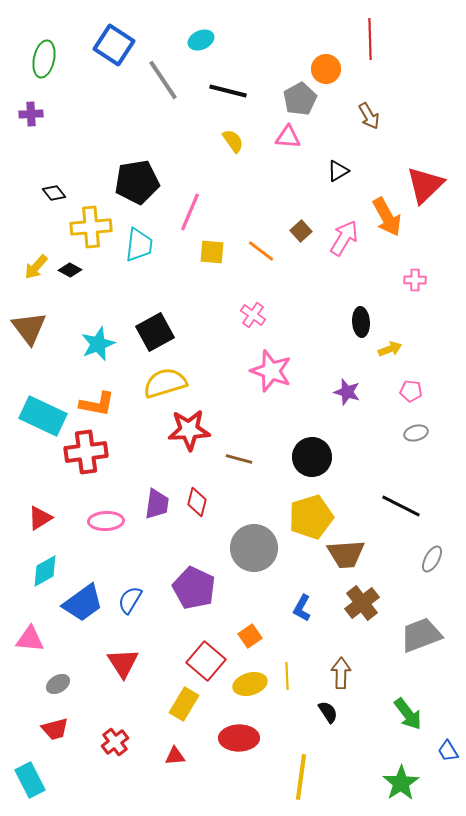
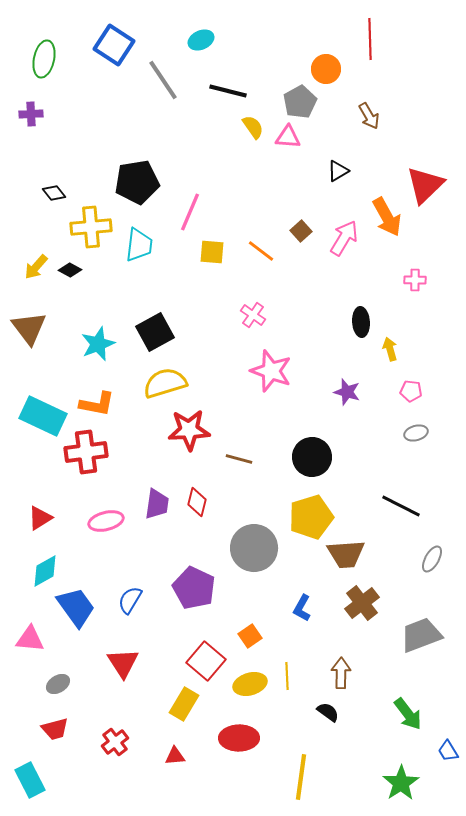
gray pentagon at (300, 99): moved 3 px down
yellow semicircle at (233, 141): moved 20 px right, 14 px up
yellow arrow at (390, 349): rotated 85 degrees counterclockwise
pink ellipse at (106, 521): rotated 12 degrees counterclockwise
blue trapezoid at (83, 603): moved 7 px left, 4 px down; rotated 90 degrees counterclockwise
black semicircle at (328, 712): rotated 20 degrees counterclockwise
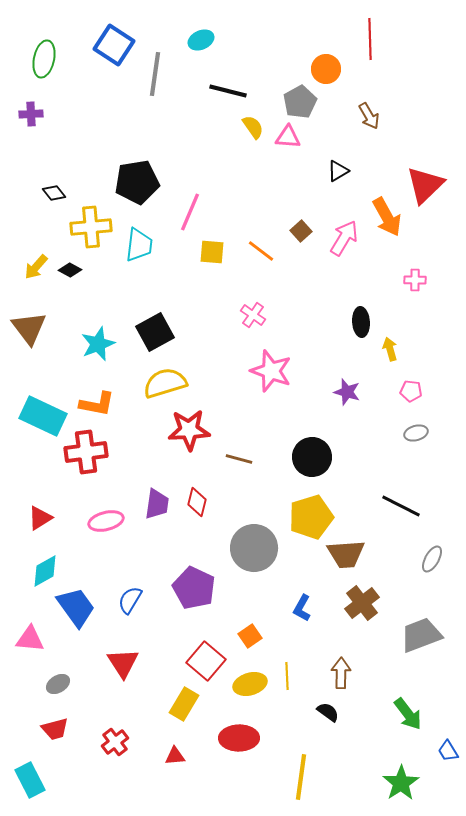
gray line at (163, 80): moved 8 px left, 6 px up; rotated 42 degrees clockwise
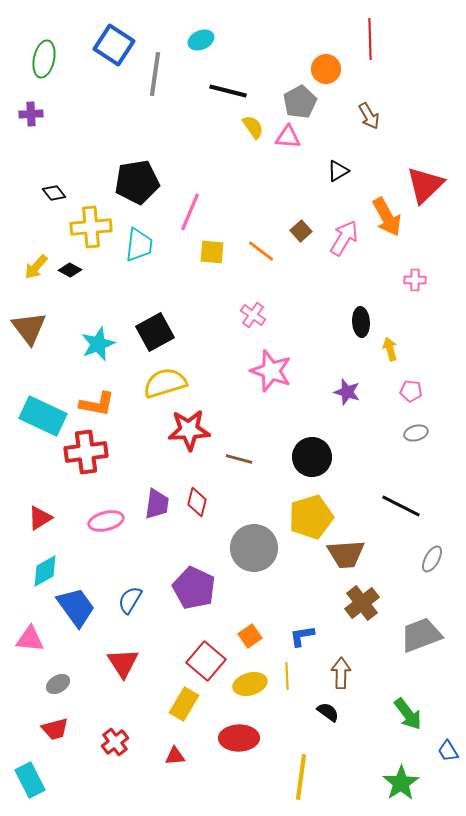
blue L-shape at (302, 608): moved 28 px down; rotated 52 degrees clockwise
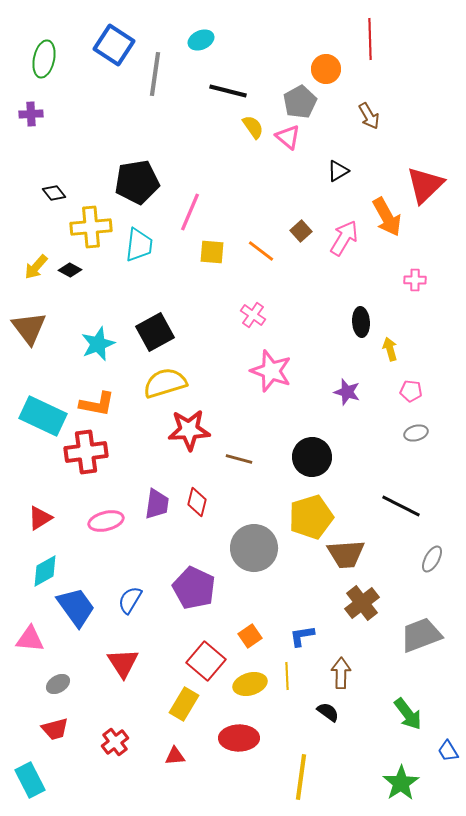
pink triangle at (288, 137): rotated 36 degrees clockwise
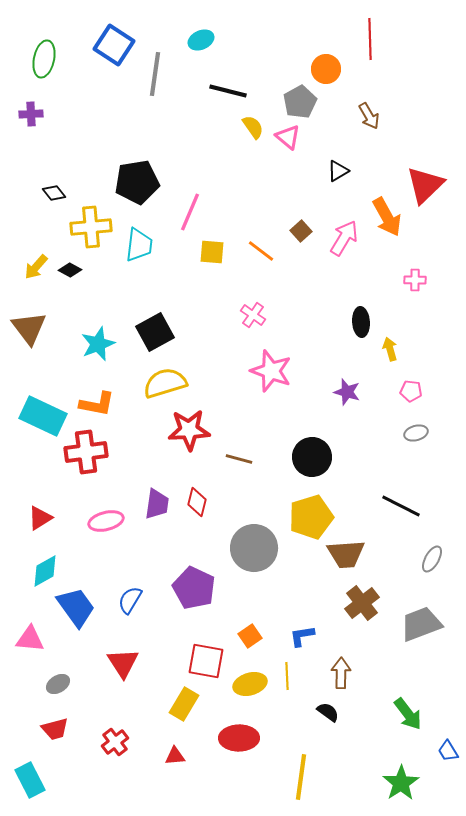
gray trapezoid at (421, 635): moved 11 px up
red square at (206, 661): rotated 30 degrees counterclockwise
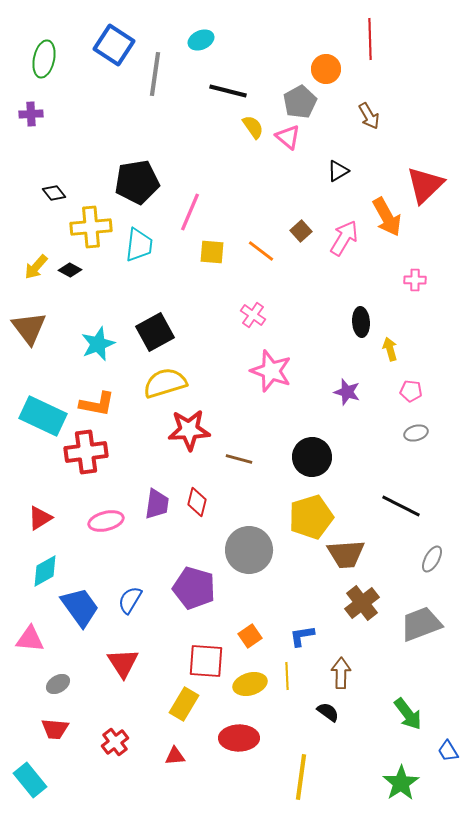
gray circle at (254, 548): moved 5 px left, 2 px down
purple pentagon at (194, 588): rotated 9 degrees counterclockwise
blue trapezoid at (76, 607): moved 4 px right
red square at (206, 661): rotated 6 degrees counterclockwise
red trapezoid at (55, 729): rotated 20 degrees clockwise
cyan rectangle at (30, 780): rotated 12 degrees counterclockwise
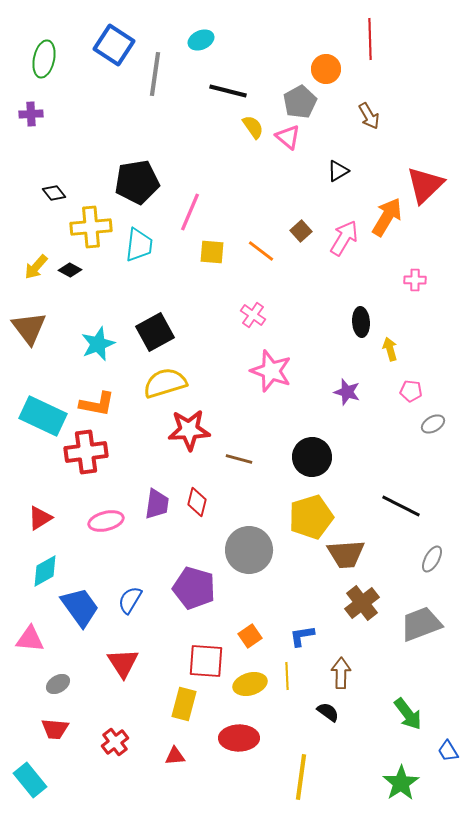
orange arrow at (387, 217): rotated 120 degrees counterclockwise
gray ellipse at (416, 433): moved 17 px right, 9 px up; rotated 15 degrees counterclockwise
yellow rectangle at (184, 704): rotated 16 degrees counterclockwise
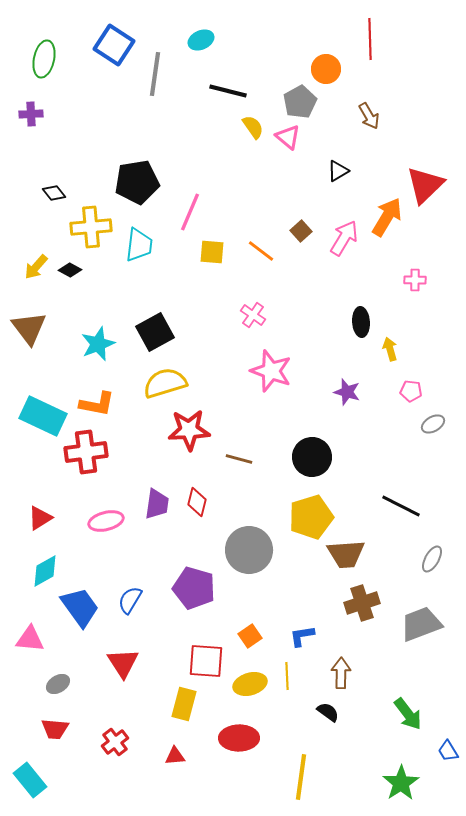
brown cross at (362, 603): rotated 20 degrees clockwise
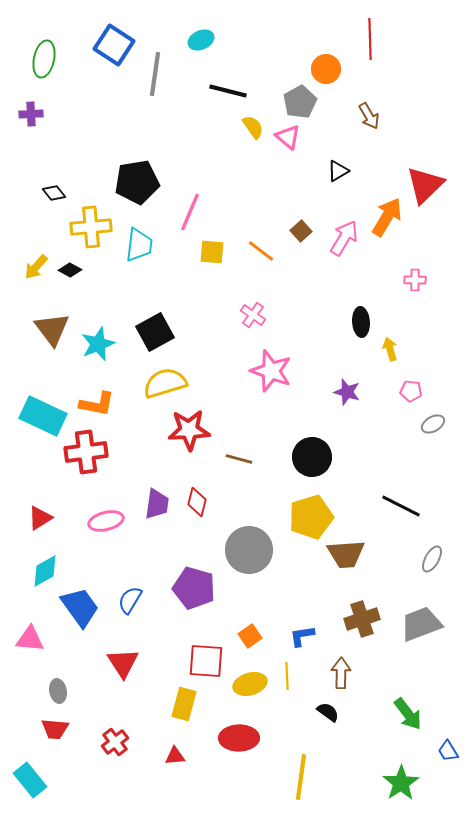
brown triangle at (29, 328): moved 23 px right, 1 px down
brown cross at (362, 603): moved 16 px down
gray ellipse at (58, 684): moved 7 px down; rotated 70 degrees counterclockwise
